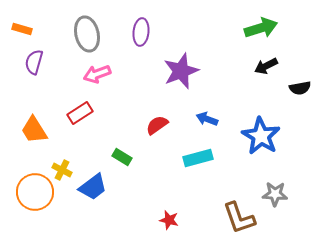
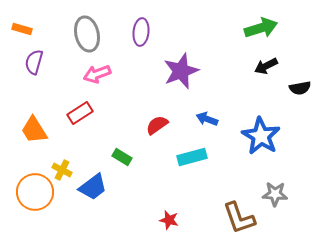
cyan rectangle: moved 6 px left, 1 px up
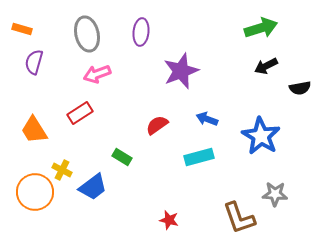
cyan rectangle: moved 7 px right
